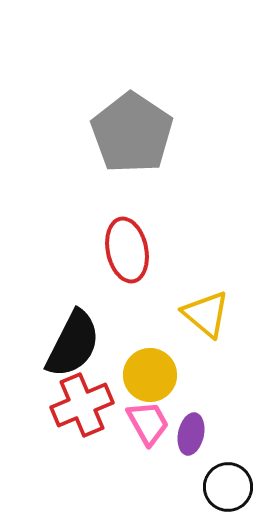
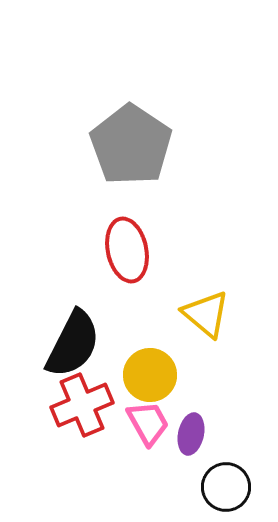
gray pentagon: moved 1 px left, 12 px down
black circle: moved 2 px left
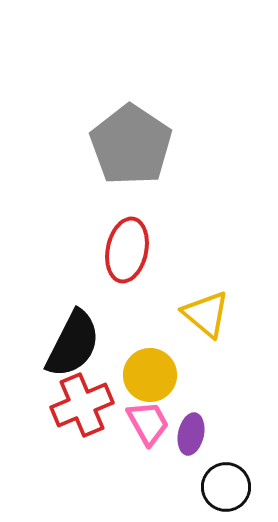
red ellipse: rotated 24 degrees clockwise
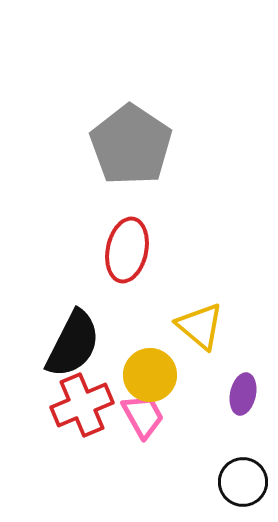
yellow triangle: moved 6 px left, 12 px down
pink trapezoid: moved 5 px left, 7 px up
purple ellipse: moved 52 px right, 40 px up
black circle: moved 17 px right, 5 px up
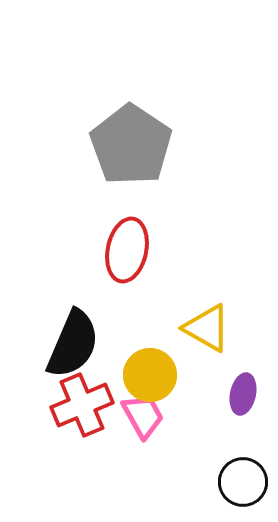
yellow triangle: moved 7 px right, 2 px down; rotated 10 degrees counterclockwise
black semicircle: rotated 4 degrees counterclockwise
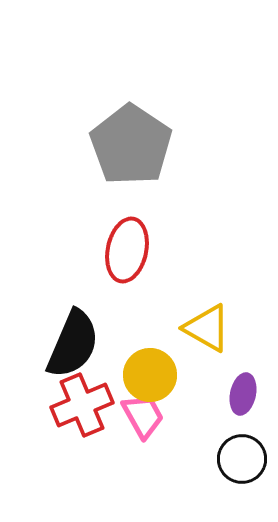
black circle: moved 1 px left, 23 px up
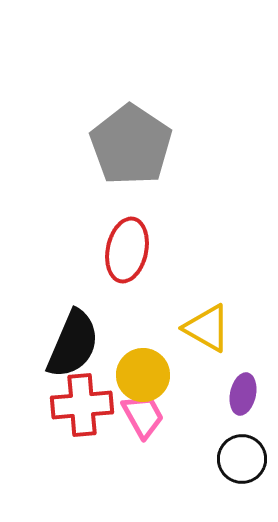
yellow circle: moved 7 px left
red cross: rotated 18 degrees clockwise
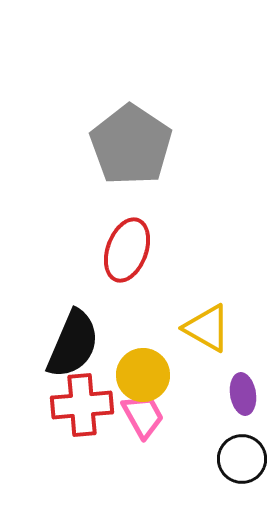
red ellipse: rotated 8 degrees clockwise
purple ellipse: rotated 21 degrees counterclockwise
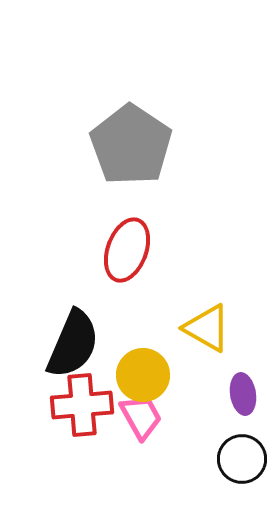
pink trapezoid: moved 2 px left, 1 px down
